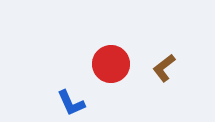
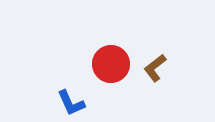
brown L-shape: moved 9 px left
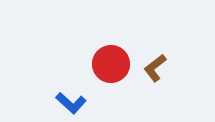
blue L-shape: rotated 24 degrees counterclockwise
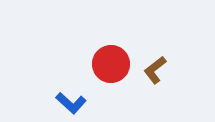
brown L-shape: moved 2 px down
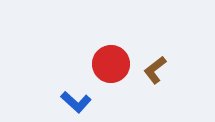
blue L-shape: moved 5 px right, 1 px up
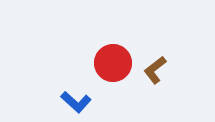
red circle: moved 2 px right, 1 px up
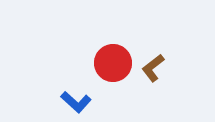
brown L-shape: moved 2 px left, 2 px up
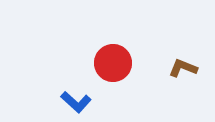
brown L-shape: moved 30 px right; rotated 60 degrees clockwise
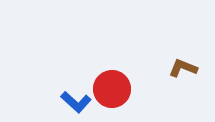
red circle: moved 1 px left, 26 px down
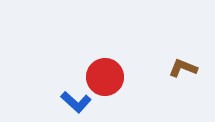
red circle: moved 7 px left, 12 px up
